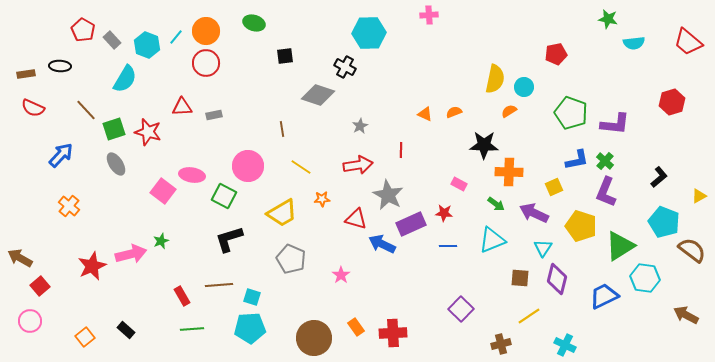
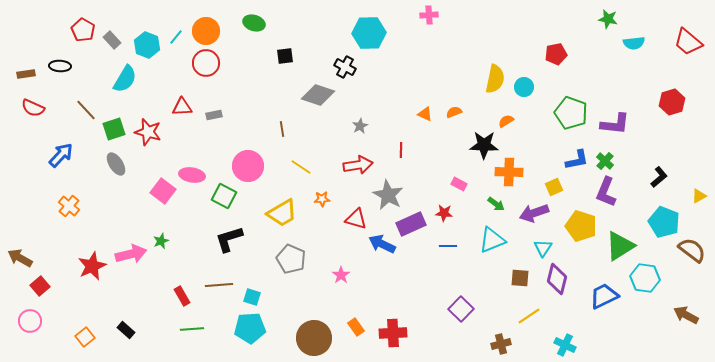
orange semicircle at (509, 111): moved 3 px left, 10 px down
purple arrow at (534, 213): rotated 44 degrees counterclockwise
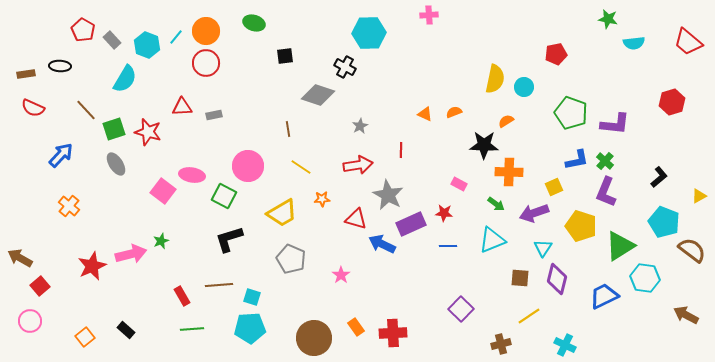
brown line at (282, 129): moved 6 px right
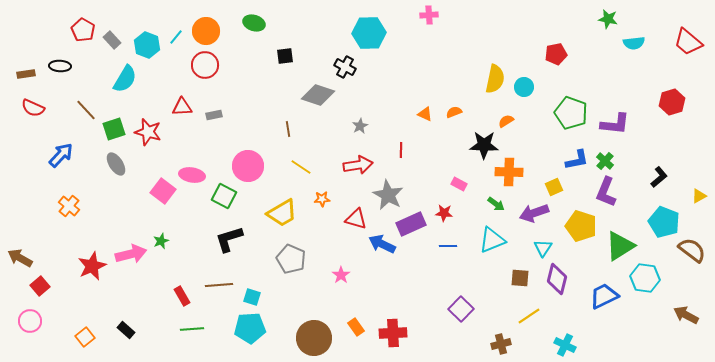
red circle at (206, 63): moved 1 px left, 2 px down
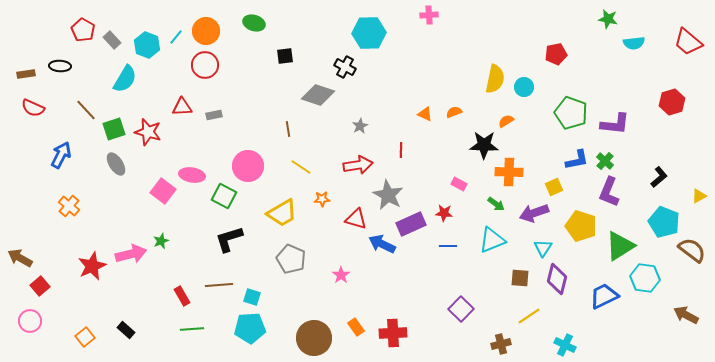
blue arrow at (61, 155): rotated 16 degrees counterclockwise
purple L-shape at (606, 192): moved 3 px right
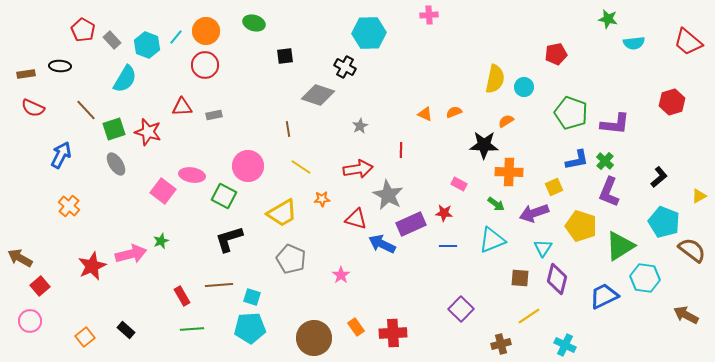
red arrow at (358, 165): moved 4 px down
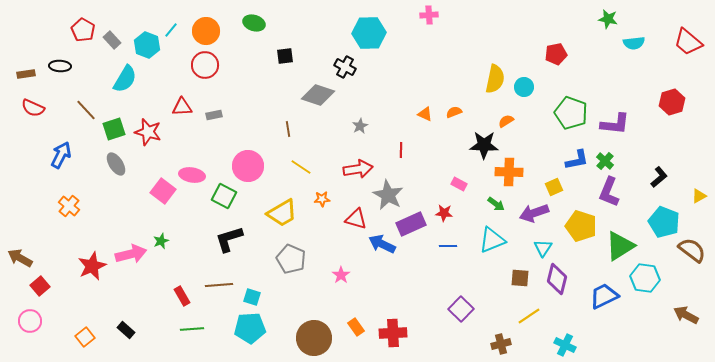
cyan line at (176, 37): moved 5 px left, 7 px up
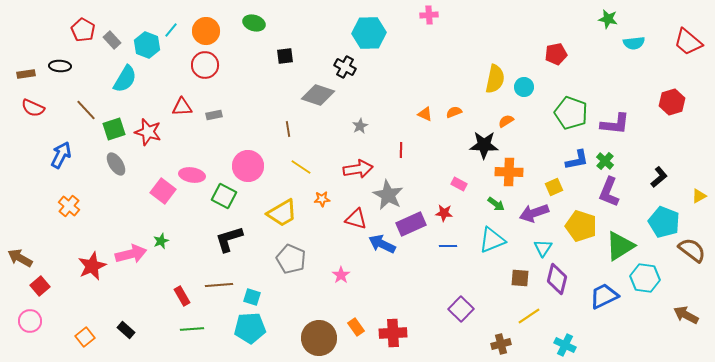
brown circle at (314, 338): moved 5 px right
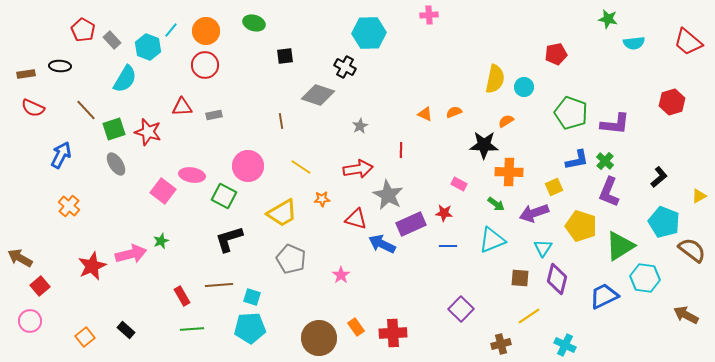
cyan hexagon at (147, 45): moved 1 px right, 2 px down
brown line at (288, 129): moved 7 px left, 8 px up
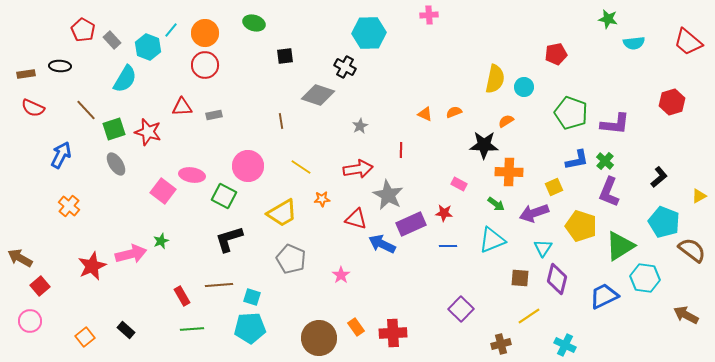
orange circle at (206, 31): moved 1 px left, 2 px down
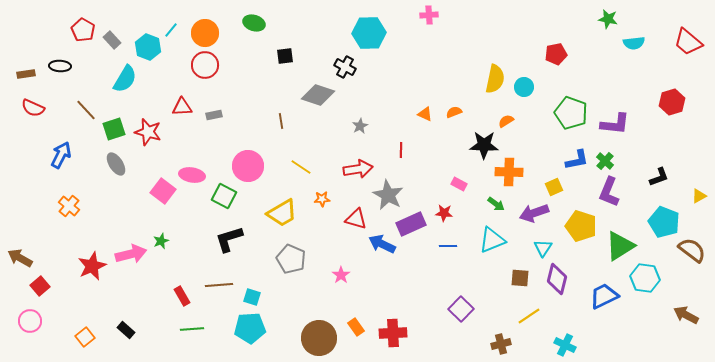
black L-shape at (659, 177): rotated 20 degrees clockwise
